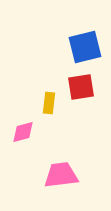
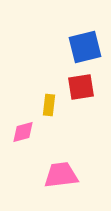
yellow rectangle: moved 2 px down
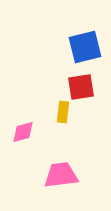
yellow rectangle: moved 14 px right, 7 px down
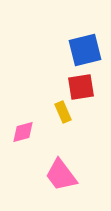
blue square: moved 3 px down
yellow rectangle: rotated 30 degrees counterclockwise
pink trapezoid: rotated 120 degrees counterclockwise
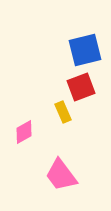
red square: rotated 12 degrees counterclockwise
pink diamond: moved 1 px right; rotated 15 degrees counterclockwise
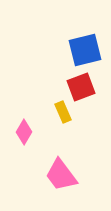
pink diamond: rotated 30 degrees counterclockwise
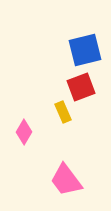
pink trapezoid: moved 5 px right, 5 px down
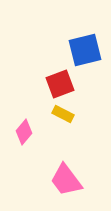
red square: moved 21 px left, 3 px up
yellow rectangle: moved 2 px down; rotated 40 degrees counterclockwise
pink diamond: rotated 10 degrees clockwise
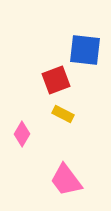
blue square: rotated 20 degrees clockwise
red square: moved 4 px left, 4 px up
pink diamond: moved 2 px left, 2 px down; rotated 10 degrees counterclockwise
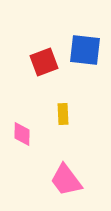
red square: moved 12 px left, 18 px up
yellow rectangle: rotated 60 degrees clockwise
pink diamond: rotated 30 degrees counterclockwise
